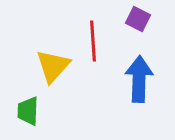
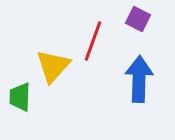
red line: rotated 24 degrees clockwise
green trapezoid: moved 8 px left, 14 px up
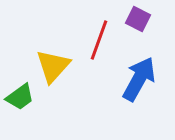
red line: moved 6 px right, 1 px up
blue arrow: rotated 27 degrees clockwise
green trapezoid: rotated 128 degrees counterclockwise
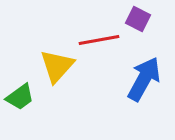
red line: rotated 60 degrees clockwise
yellow triangle: moved 4 px right
blue arrow: moved 5 px right
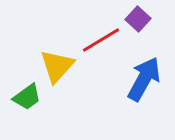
purple square: rotated 15 degrees clockwise
red line: moved 2 px right; rotated 21 degrees counterclockwise
green trapezoid: moved 7 px right
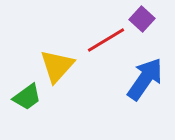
purple square: moved 4 px right
red line: moved 5 px right
blue arrow: moved 1 px right; rotated 6 degrees clockwise
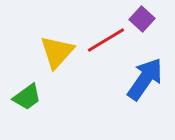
yellow triangle: moved 14 px up
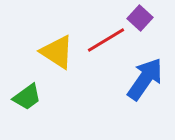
purple square: moved 2 px left, 1 px up
yellow triangle: rotated 39 degrees counterclockwise
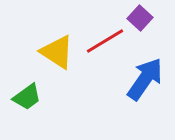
red line: moved 1 px left, 1 px down
